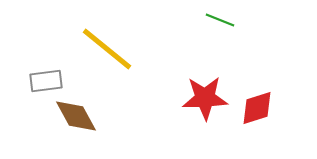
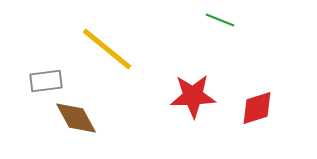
red star: moved 12 px left, 2 px up
brown diamond: moved 2 px down
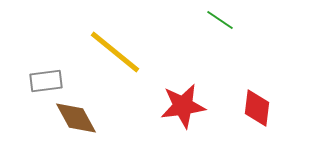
green line: rotated 12 degrees clockwise
yellow line: moved 8 px right, 3 px down
red star: moved 10 px left, 10 px down; rotated 6 degrees counterclockwise
red diamond: rotated 66 degrees counterclockwise
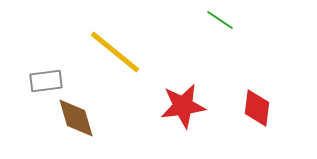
brown diamond: rotated 12 degrees clockwise
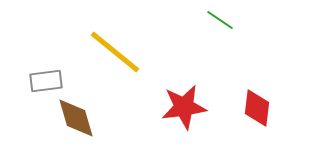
red star: moved 1 px right, 1 px down
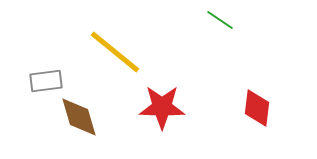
red star: moved 22 px left; rotated 9 degrees clockwise
brown diamond: moved 3 px right, 1 px up
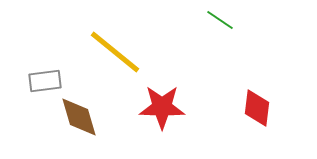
gray rectangle: moved 1 px left
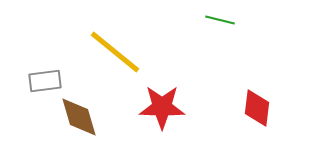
green line: rotated 20 degrees counterclockwise
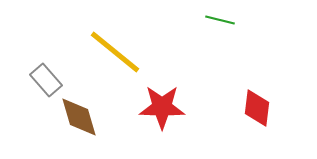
gray rectangle: moved 1 px right, 1 px up; rotated 56 degrees clockwise
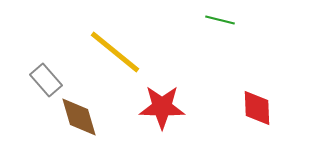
red diamond: rotated 9 degrees counterclockwise
